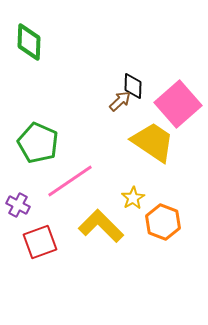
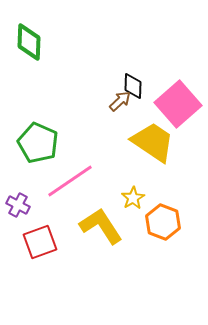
yellow L-shape: rotated 12 degrees clockwise
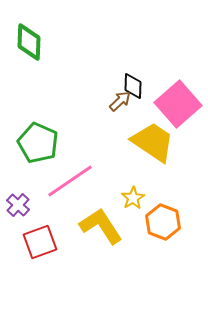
purple cross: rotated 15 degrees clockwise
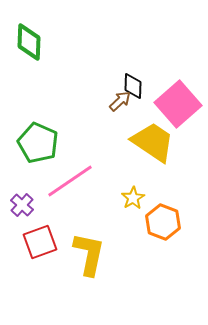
purple cross: moved 4 px right
yellow L-shape: moved 12 px left, 28 px down; rotated 45 degrees clockwise
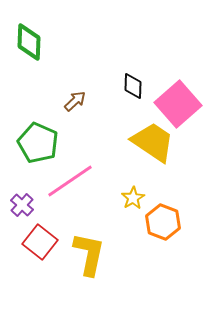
brown arrow: moved 45 px left
red square: rotated 32 degrees counterclockwise
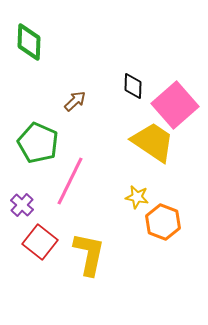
pink square: moved 3 px left, 1 px down
pink line: rotated 30 degrees counterclockwise
yellow star: moved 4 px right, 1 px up; rotated 30 degrees counterclockwise
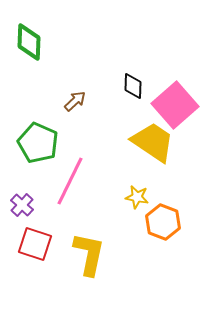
red square: moved 5 px left, 2 px down; rotated 20 degrees counterclockwise
